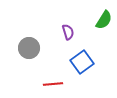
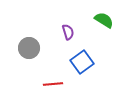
green semicircle: rotated 90 degrees counterclockwise
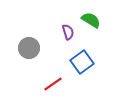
green semicircle: moved 13 px left
red line: rotated 30 degrees counterclockwise
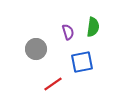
green semicircle: moved 2 px right, 7 px down; rotated 66 degrees clockwise
gray circle: moved 7 px right, 1 px down
blue square: rotated 25 degrees clockwise
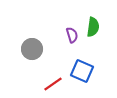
purple semicircle: moved 4 px right, 3 px down
gray circle: moved 4 px left
blue square: moved 9 px down; rotated 35 degrees clockwise
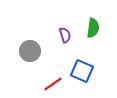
green semicircle: moved 1 px down
purple semicircle: moved 7 px left
gray circle: moved 2 px left, 2 px down
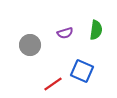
green semicircle: moved 3 px right, 2 px down
purple semicircle: moved 2 px up; rotated 91 degrees clockwise
gray circle: moved 6 px up
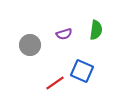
purple semicircle: moved 1 px left, 1 px down
red line: moved 2 px right, 1 px up
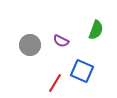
green semicircle: rotated 12 degrees clockwise
purple semicircle: moved 3 px left, 7 px down; rotated 42 degrees clockwise
red line: rotated 24 degrees counterclockwise
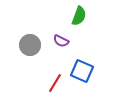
green semicircle: moved 17 px left, 14 px up
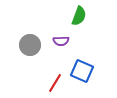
purple semicircle: rotated 28 degrees counterclockwise
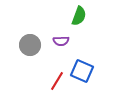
red line: moved 2 px right, 2 px up
